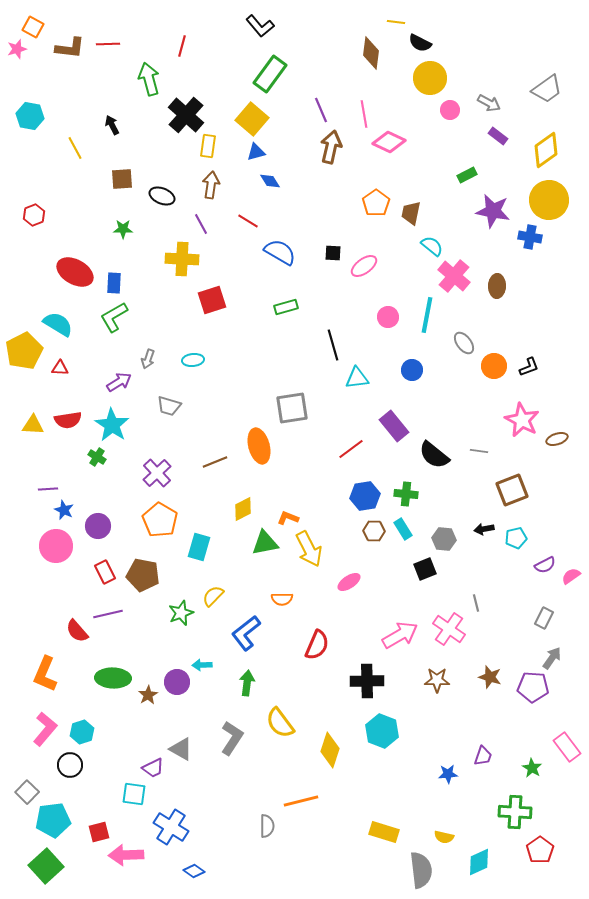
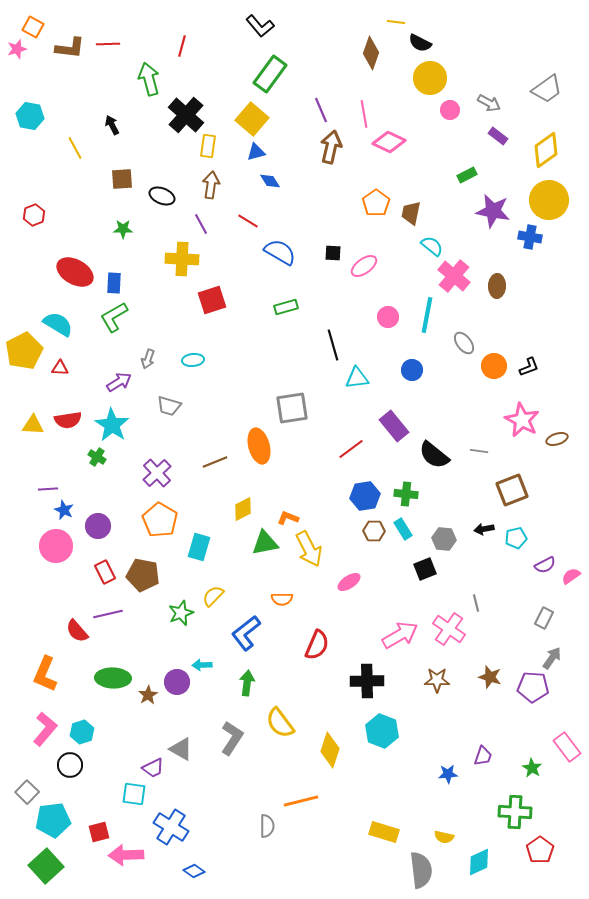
brown diamond at (371, 53): rotated 12 degrees clockwise
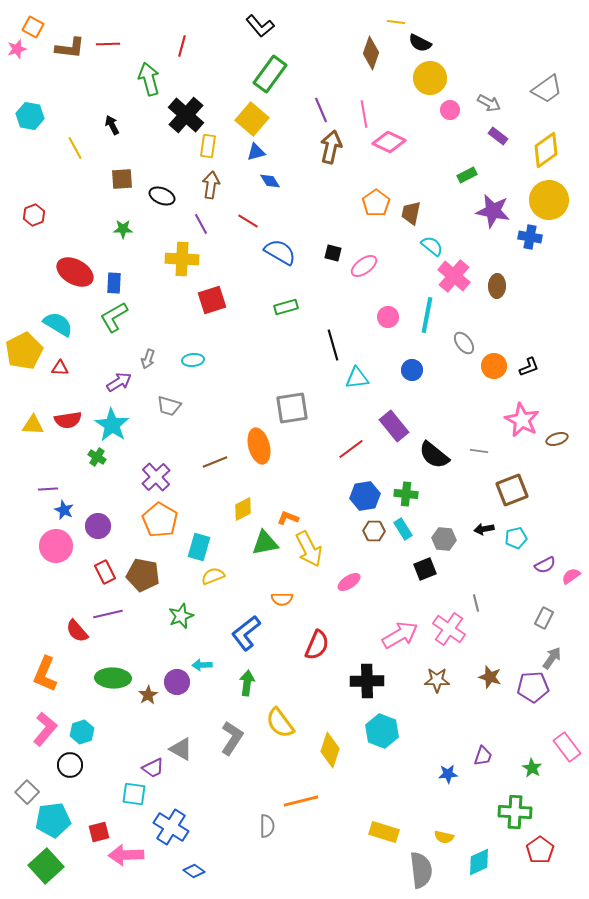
black square at (333, 253): rotated 12 degrees clockwise
purple cross at (157, 473): moved 1 px left, 4 px down
yellow semicircle at (213, 596): moved 20 px up; rotated 25 degrees clockwise
green star at (181, 613): moved 3 px down
purple pentagon at (533, 687): rotated 8 degrees counterclockwise
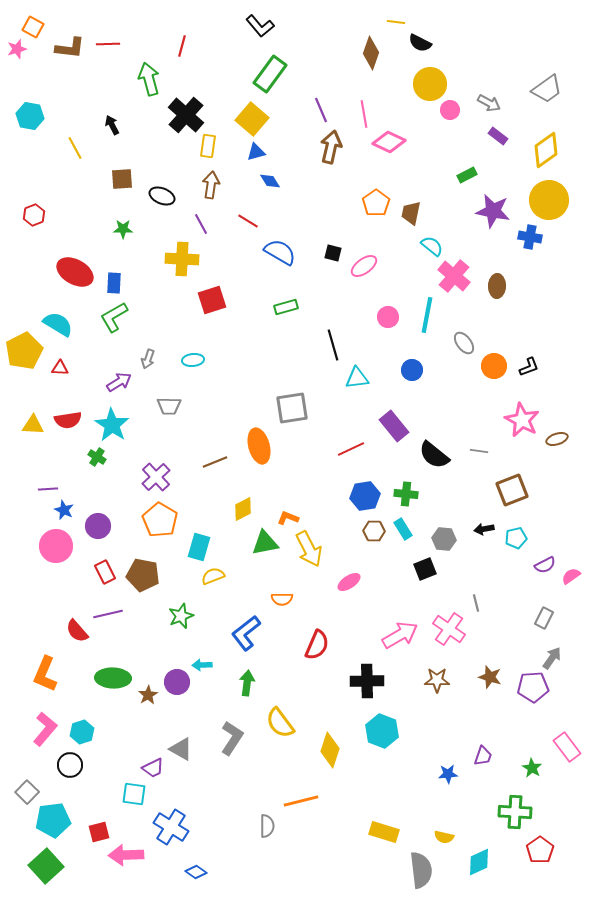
yellow circle at (430, 78): moved 6 px down
gray trapezoid at (169, 406): rotated 15 degrees counterclockwise
red line at (351, 449): rotated 12 degrees clockwise
blue diamond at (194, 871): moved 2 px right, 1 px down
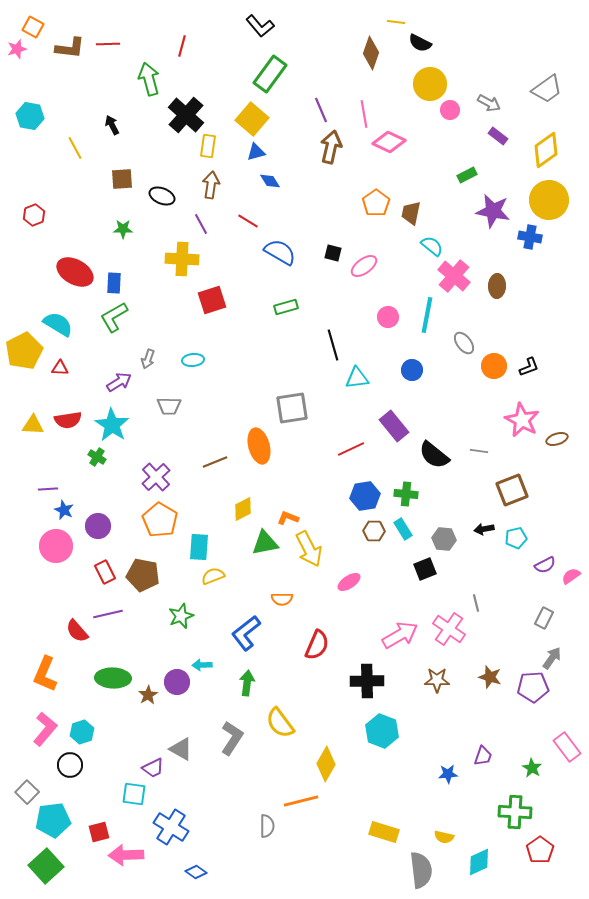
cyan rectangle at (199, 547): rotated 12 degrees counterclockwise
yellow diamond at (330, 750): moved 4 px left, 14 px down; rotated 12 degrees clockwise
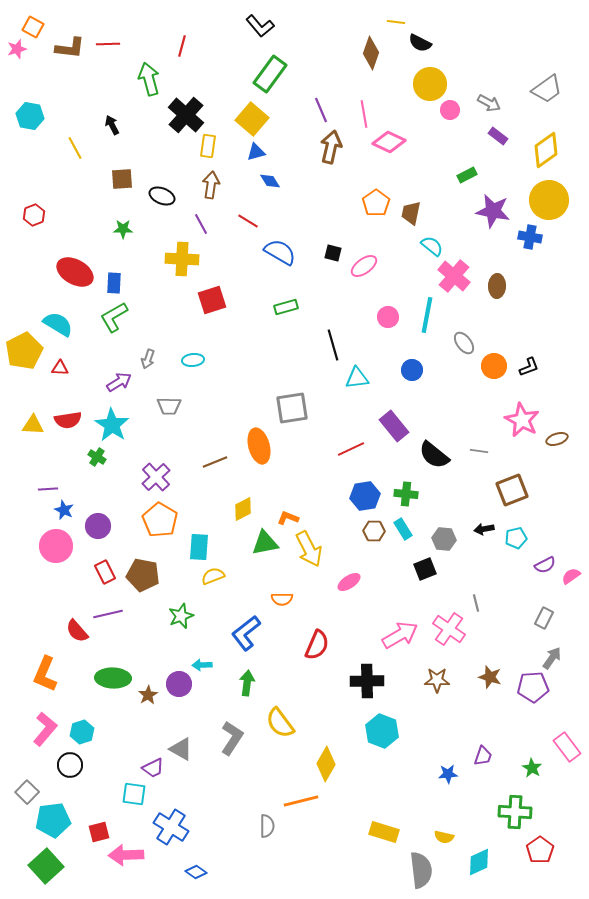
purple circle at (177, 682): moved 2 px right, 2 px down
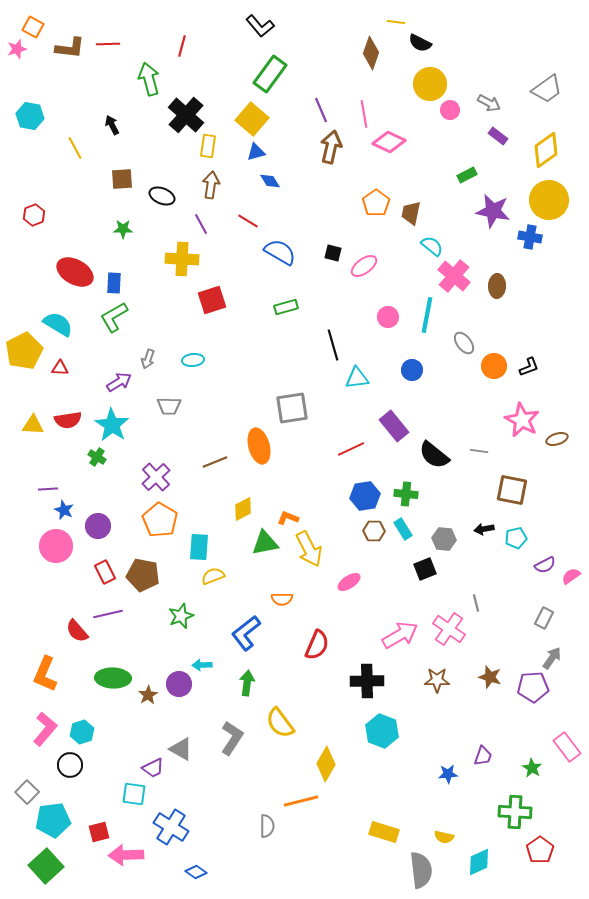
brown square at (512, 490): rotated 32 degrees clockwise
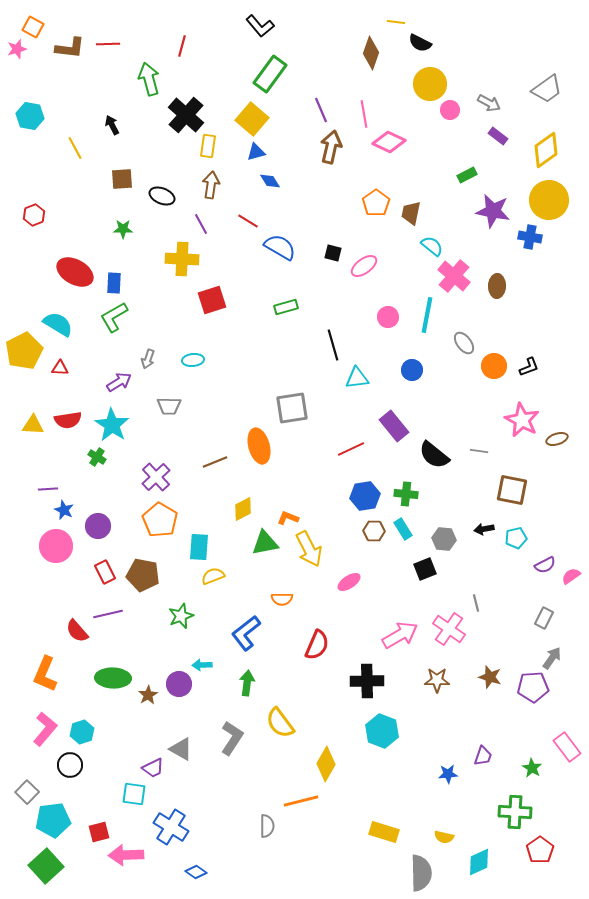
blue semicircle at (280, 252): moved 5 px up
gray semicircle at (421, 870): moved 3 px down; rotated 6 degrees clockwise
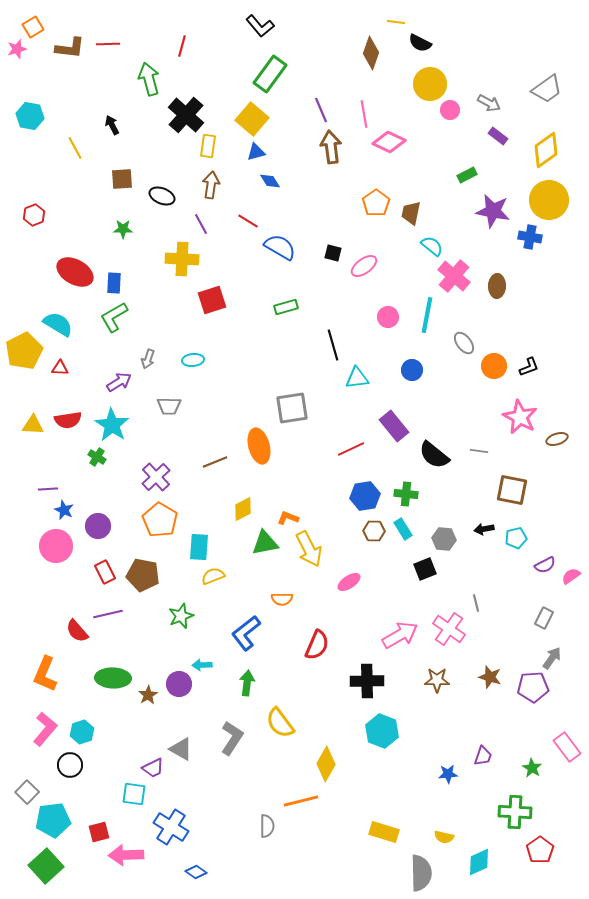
orange square at (33, 27): rotated 30 degrees clockwise
brown arrow at (331, 147): rotated 20 degrees counterclockwise
pink star at (522, 420): moved 2 px left, 3 px up
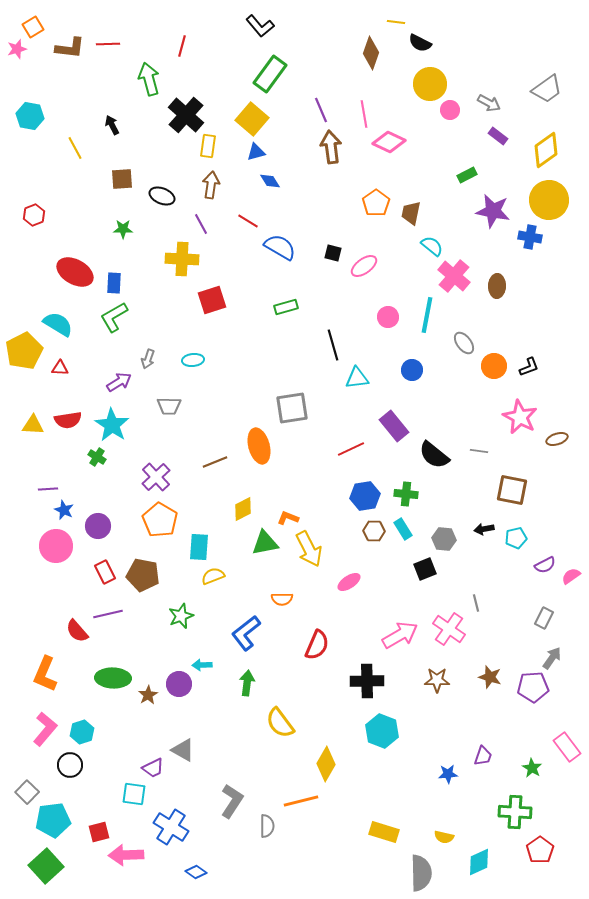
gray L-shape at (232, 738): moved 63 px down
gray triangle at (181, 749): moved 2 px right, 1 px down
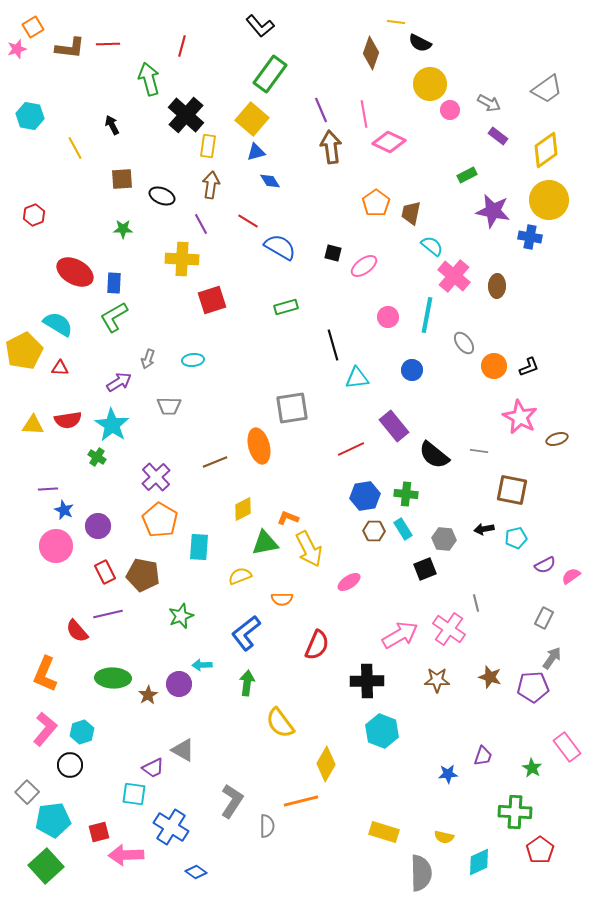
yellow semicircle at (213, 576): moved 27 px right
